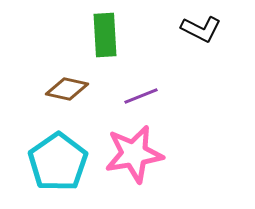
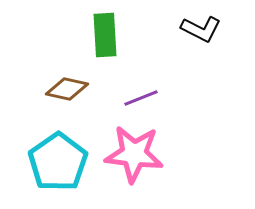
purple line: moved 2 px down
pink star: rotated 16 degrees clockwise
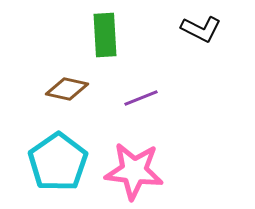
pink star: moved 17 px down
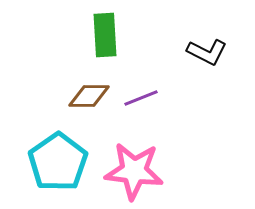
black L-shape: moved 6 px right, 23 px down
brown diamond: moved 22 px right, 7 px down; rotated 12 degrees counterclockwise
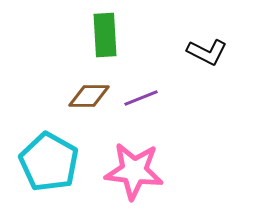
cyan pentagon: moved 9 px left; rotated 8 degrees counterclockwise
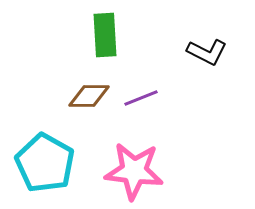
cyan pentagon: moved 4 px left, 1 px down
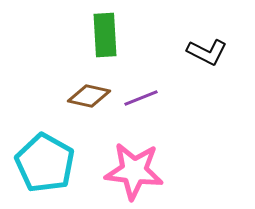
brown diamond: rotated 12 degrees clockwise
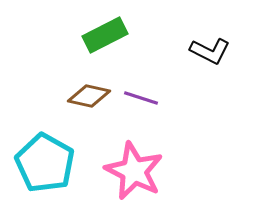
green rectangle: rotated 66 degrees clockwise
black L-shape: moved 3 px right, 1 px up
purple line: rotated 40 degrees clockwise
pink star: rotated 20 degrees clockwise
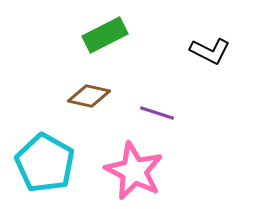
purple line: moved 16 px right, 15 px down
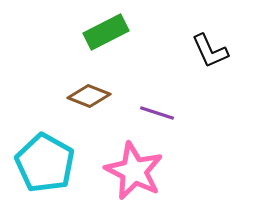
green rectangle: moved 1 px right, 3 px up
black L-shape: rotated 39 degrees clockwise
brown diamond: rotated 9 degrees clockwise
